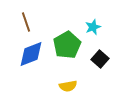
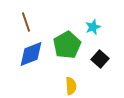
yellow semicircle: moved 3 px right; rotated 84 degrees counterclockwise
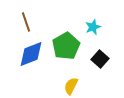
green pentagon: moved 1 px left, 1 px down
yellow semicircle: rotated 150 degrees counterclockwise
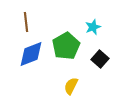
brown line: rotated 12 degrees clockwise
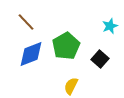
brown line: rotated 36 degrees counterclockwise
cyan star: moved 17 px right, 1 px up
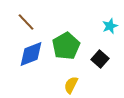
yellow semicircle: moved 1 px up
